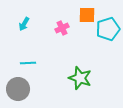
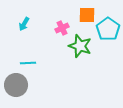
cyan pentagon: rotated 20 degrees counterclockwise
green star: moved 32 px up
gray circle: moved 2 px left, 4 px up
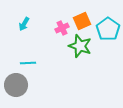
orange square: moved 5 px left, 6 px down; rotated 24 degrees counterclockwise
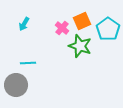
pink cross: rotated 24 degrees counterclockwise
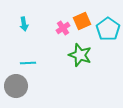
cyan arrow: rotated 40 degrees counterclockwise
pink cross: moved 1 px right; rotated 16 degrees clockwise
green star: moved 9 px down
gray circle: moved 1 px down
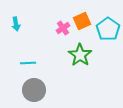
cyan arrow: moved 8 px left
green star: rotated 15 degrees clockwise
gray circle: moved 18 px right, 4 px down
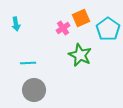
orange square: moved 1 px left, 3 px up
green star: rotated 10 degrees counterclockwise
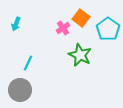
orange square: rotated 30 degrees counterclockwise
cyan arrow: rotated 32 degrees clockwise
cyan line: rotated 63 degrees counterclockwise
gray circle: moved 14 px left
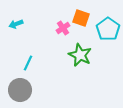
orange square: rotated 18 degrees counterclockwise
cyan arrow: rotated 48 degrees clockwise
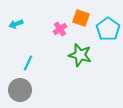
pink cross: moved 3 px left, 1 px down
green star: rotated 10 degrees counterclockwise
